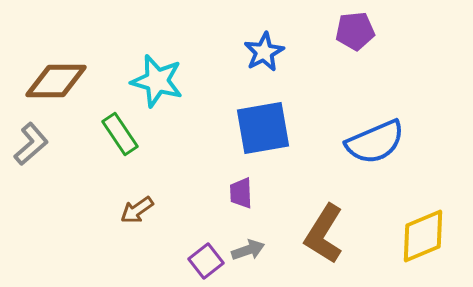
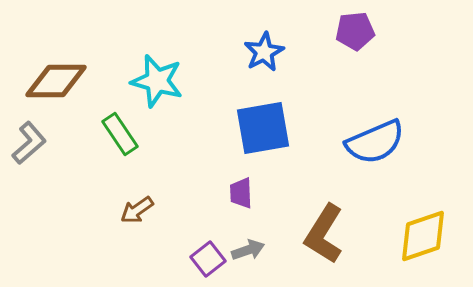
gray L-shape: moved 2 px left, 1 px up
yellow diamond: rotated 4 degrees clockwise
purple square: moved 2 px right, 2 px up
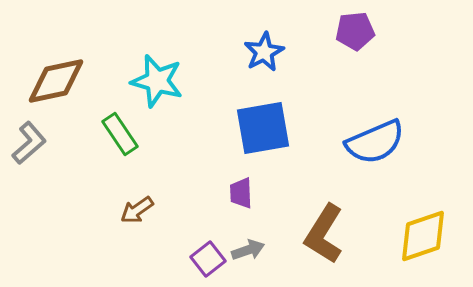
brown diamond: rotated 12 degrees counterclockwise
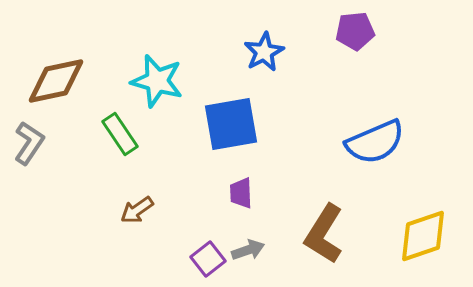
blue square: moved 32 px left, 4 px up
gray L-shape: rotated 15 degrees counterclockwise
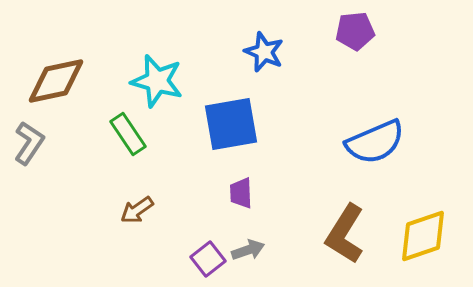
blue star: rotated 21 degrees counterclockwise
green rectangle: moved 8 px right
brown L-shape: moved 21 px right
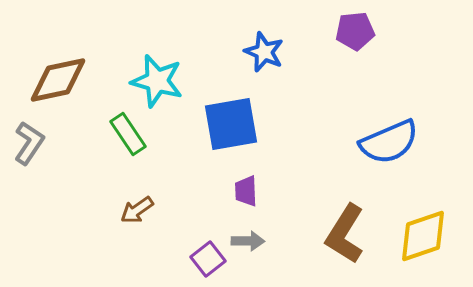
brown diamond: moved 2 px right, 1 px up
blue semicircle: moved 14 px right
purple trapezoid: moved 5 px right, 2 px up
gray arrow: moved 9 px up; rotated 20 degrees clockwise
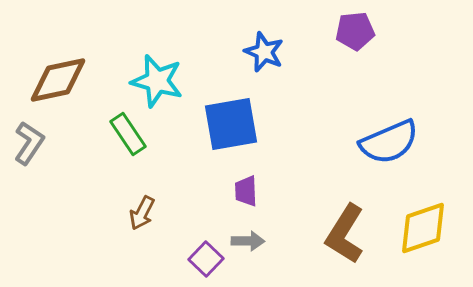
brown arrow: moved 5 px right, 3 px down; rotated 28 degrees counterclockwise
yellow diamond: moved 8 px up
purple square: moved 2 px left; rotated 8 degrees counterclockwise
